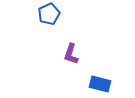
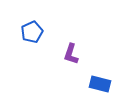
blue pentagon: moved 17 px left, 18 px down
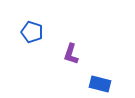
blue pentagon: rotated 30 degrees counterclockwise
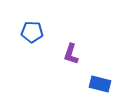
blue pentagon: rotated 15 degrees counterclockwise
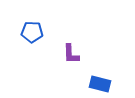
purple L-shape: rotated 20 degrees counterclockwise
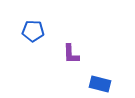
blue pentagon: moved 1 px right, 1 px up
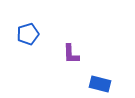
blue pentagon: moved 5 px left, 3 px down; rotated 20 degrees counterclockwise
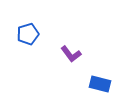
purple L-shape: rotated 35 degrees counterclockwise
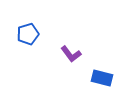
blue rectangle: moved 2 px right, 6 px up
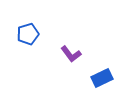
blue rectangle: rotated 40 degrees counterclockwise
